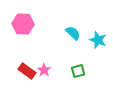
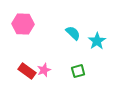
cyan star: moved 1 px left, 1 px down; rotated 18 degrees clockwise
pink star: rotated 16 degrees clockwise
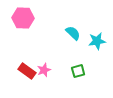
pink hexagon: moved 6 px up
cyan star: rotated 24 degrees clockwise
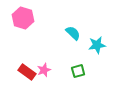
pink hexagon: rotated 15 degrees clockwise
cyan star: moved 4 px down
red rectangle: moved 1 px down
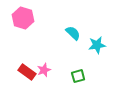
green square: moved 5 px down
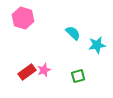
red rectangle: rotated 72 degrees counterclockwise
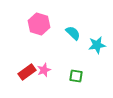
pink hexagon: moved 16 px right, 6 px down
green square: moved 2 px left; rotated 24 degrees clockwise
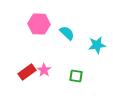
pink hexagon: rotated 15 degrees counterclockwise
cyan semicircle: moved 6 px left
pink star: rotated 16 degrees counterclockwise
